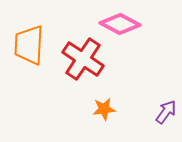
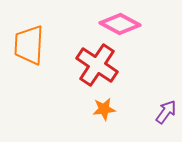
red cross: moved 14 px right, 6 px down
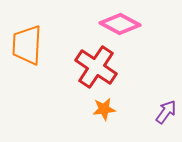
orange trapezoid: moved 2 px left
red cross: moved 1 px left, 2 px down
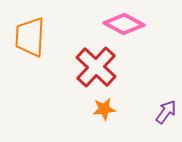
pink diamond: moved 4 px right
orange trapezoid: moved 3 px right, 8 px up
red cross: rotated 9 degrees clockwise
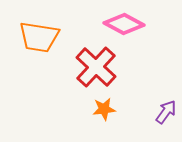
orange trapezoid: moved 9 px right; rotated 84 degrees counterclockwise
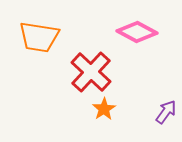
pink diamond: moved 13 px right, 8 px down
red cross: moved 5 px left, 5 px down
orange star: rotated 25 degrees counterclockwise
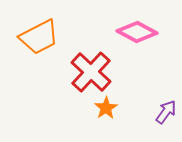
orange trapezoid: rotated 36 degrees counterclockwise
orange star: moved 2 px right, 1 px up
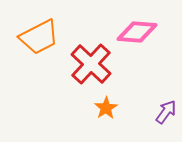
pink diamond: rotated 24 degrees counterclockwise
red cross: moved 8 px up
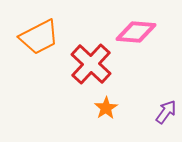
pink diamond: moved 1 px left
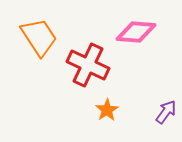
orange trapezoid: rotated 96 degrees counterclockwise
red cross: moved 3 px left, 1 px down; rotated 18 degrees counterclockwise
orange star: moved 1 px right, 2 px down
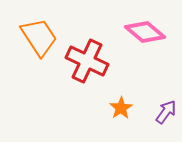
pink diamond: moved 9 px right; rotated 36 degrees clockwise
red cross: moved 1 px left, 4 px up
orange star: moved 14 px right, 2 px up
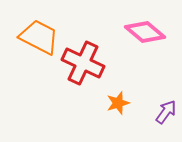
orange trapezoid: rotated 30 degrees counterclockwise
red cross: moved 4 px left, 2 px down
orange star: moved 3 px left, 5 px up; rotated 15 degrees clockwise
